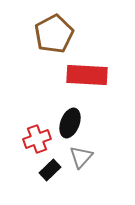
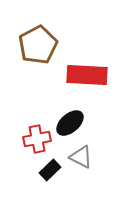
brown pentagon: moved 16 px left, 11 px down
black ellipse: rotated 28 degrees clockwise
red cross: rotated 8 degrees clockwise
gray triangle: rotated 45 degrees counterclockwise
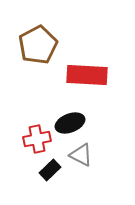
black ellipse: rotated 20 degrees clockwise
gray triangle: moved 2 px up
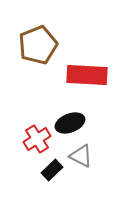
brown pentagon: rotated 6 degrees clockwise
red cross: rotated 20 degrees counterclockwise
gray triangle: moved 1 px down
black rectangle: moved 2 px right
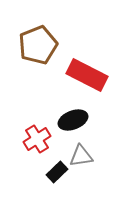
red rectangle: rotated 24 degrees clockwise
black ellipse: moved 3 px right, 3 px up
gray triangle: rotated 35 degrees counterclockwise
black rectangle: moved 5 px right, 2 px down
